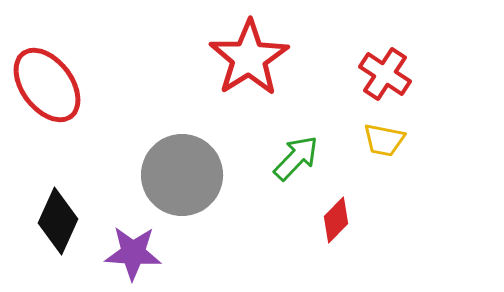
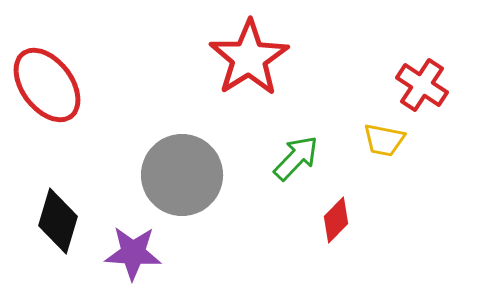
red cross: moved 37 px right, 11 px down
black diamond: rotated 8 degrees counterclockwise
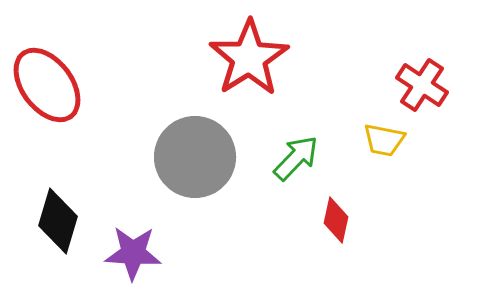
gray circle: moved 13 px right, 18 px up
red diamond: rotated 33 degrees counterclockwise
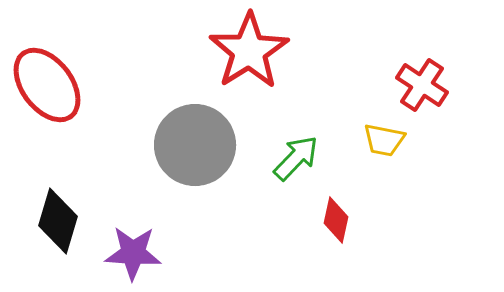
red star: moved 7 px up
gray circle: moved 12 px up
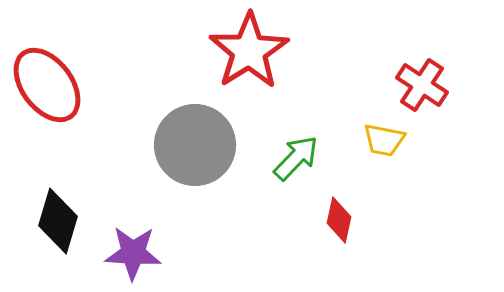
red diamond: moved 3 px right
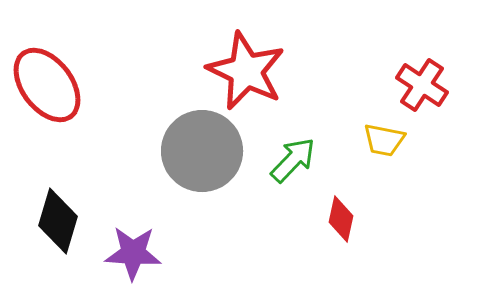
red star: moved 3 px left, 20 px down; rotated 14 degrees counterclockwise
gray circle: moved 7 px right, 6 px down
green arrow: moved 3 px left, 2 px down
red diamond: moved 2 px right, 1 px up
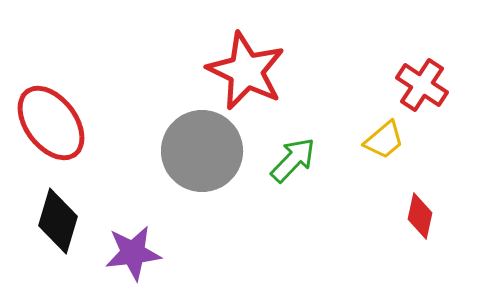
red ellipse: moved 4 px right, 38 px down
yellow trapezoid: rotated 51 degrees counterclockwise
red diamond: moved 79 px right, 3 px up
purple star: rotated 10 degrees counterclockwise
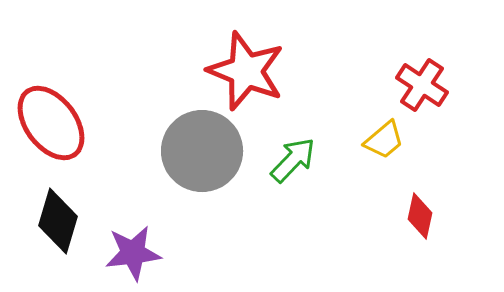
red star: rotated 4 degrees counterclockwise
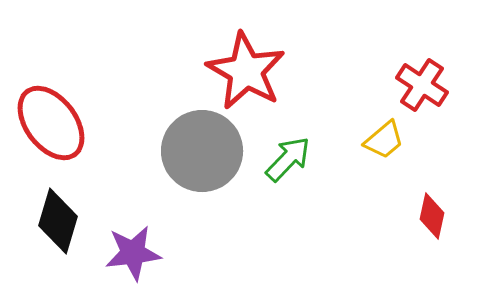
red star: rotated 8 degrees clockwise
green arrow: moved 5 px left, 1 px up
red diamond: moved 12 px right
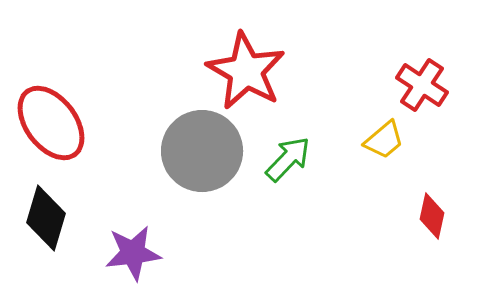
black diamond: moved 12 px left, 3 px up
